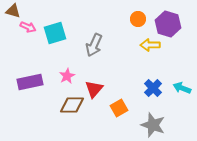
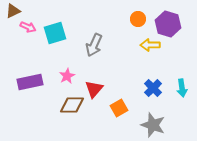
brown triangle: rotated 42 degrees counterclockwise
cyan arrow: rotated 120 degrees counterclockwise
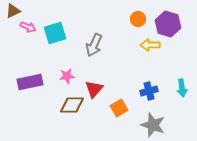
pink star: rotated 21 degrees clockwise
blue cross: moved 4 px left, 3 px down; rotated 30 degrees clockwise
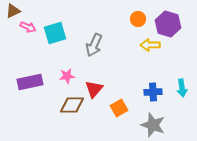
blue cross: moved 4 px right, 1 px down; rotated 12 degrees clockwise
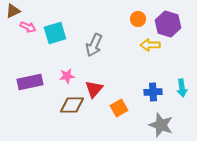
gray star: moved 8 px right
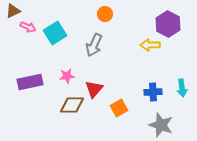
orange circle: moved 33 px left, 5 px up
purple hexagon: rotated 10 degrees clockwise
cyan square: rotated 15 degrees counterclockwise
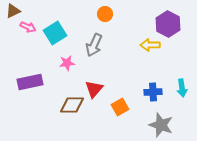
pink star: moved 13 px up
orange square: moved 1 px right, 1 px up
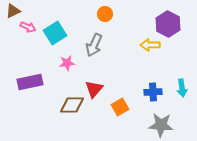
gray star: rotated 15 degrees counterclockwise
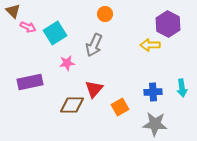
brown triangle: rotated 49 degrees counterclockwise
gray star: moved 6 px left, 1 px up
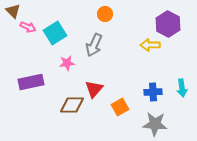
purple rectangle: moved 1 px right
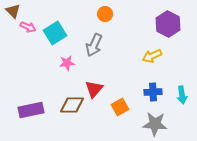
yellow arrow: moved 2 px right, 11 px down; rotated 24 degrees counterclockwise
purple rectangle: moved 28 px down
cyan arrow: moved 7 px down
